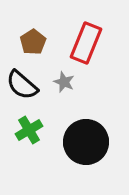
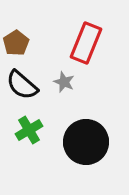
brown pentagon: moved 17 px left, 1 px down
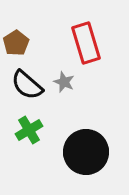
red rectangle: rotated 39 degrees counterclockwise
black semicircle: moved 5 px right
black circle: moved 10 px down
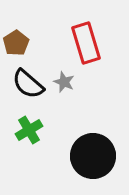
black semicircle: moved 1 px right, 1 px up
black circle: moved 7 px right, 4 px down
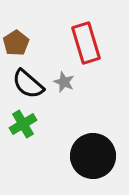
green cross: moved 6 px left, 6 px up
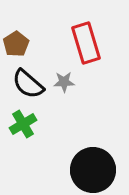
brown pentagon: moved 1 px down
gray star: rotated 25 degrees counterclockwise
black circle: moved 14 px down
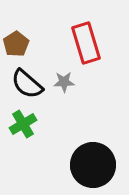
black semicircle: moved 1 px left
black circle: moved 5 px up
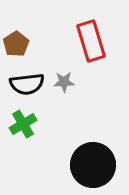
red rectangle: moved 5 px right, 2 px up
black semicircle: rotated 48 degrees counterclockwise
